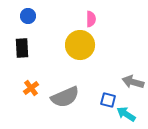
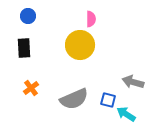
black rectangle: moved 2 px right
gray semicircle: moved 9 px right, 2 px down
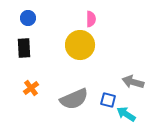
blue circle: moved 2 px down
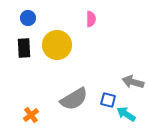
yellow circle: moved 23 px left
orange cross: moved 27 px down
gray semicircle: rotated 8 degrees counterclockwise
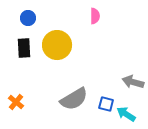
pink semicircle: moved 4 px right, 3 px up
blue square: moved 2 px left, 4 px down
orange cross: moved 15 px left, 13 px up; rotated 14 degrees counterclockwise
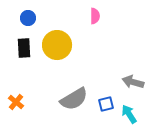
blue square: rotated 28 degrees counterclockwise
cyan arrow: moved 3 px right; rotated 24 degrees clockwise
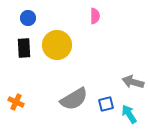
orange cross: rotated 14 degrees counterclockwise
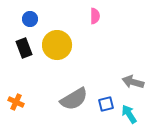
blue circle: moved 2 px right, 1 px down
black rectangle: rotated 18 degrees counterclockwise
